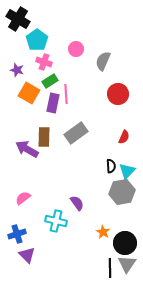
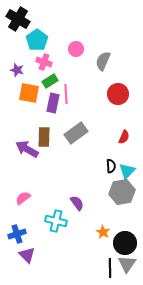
orange square: rotated 20 degrees counterclockwise
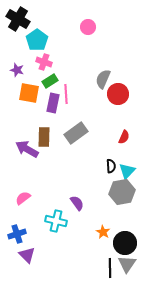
pink circle: moved 12 px right, 22 px up
gray semicircle: moved 18 px down
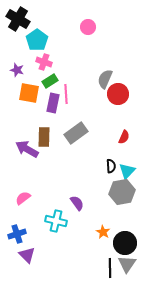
gray semicircle: moved 2 px right
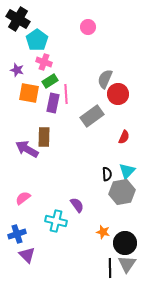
gray rectangle: moved 16 px right, 17 px up
black semicircle: moved 4 px left, 8 px down
purple semicircle: moved 2 px down
orange star: rotated 16 degrees counterclockwise
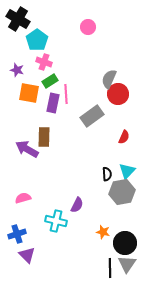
gray semicircle: moved 4 px right
pink semicircle: rotated 21 degrees clockwise
purple semicircle: rotated 63 degrees clockwise
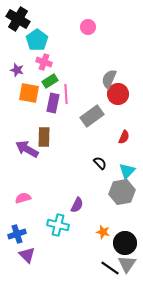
black semicircle: moved 7 px left, 11 px up; rotated 40 degrees counterclockwise
cyan cross: moved 2 px right, 4 px down
black line: rotated 54 degrees counterclockwise
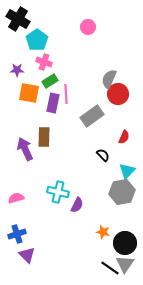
purple star: rotated 16 degrees counterclockwise
purple arrow: moved 2 px left; rotated 35 degrees clockwise
black semicircle: moved 3 px right, 8 px up
pink semicircle: moved 7 px left
cyan cross: moved 33 px up
gray triangle: moved 2 px left
